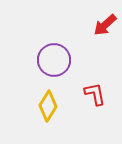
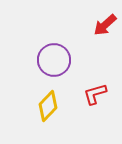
red L-shape: rotated 95 degrees counterclockwise
yellow diamond: rotated 12 degrees clockwise
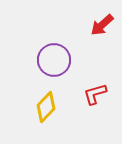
red arrow: moved 3 px left
yellow diamond: moved 2 px left, 1 px down
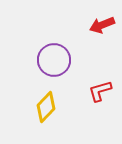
red arrow: rotated 20 degrees clockwise
red L-shape: moved 5 px right, 3 px up
